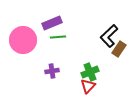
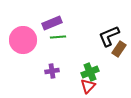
black L-shape: rotated 20 degrees clockwise
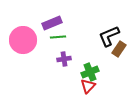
purple cross: moved 12 px right, 12 px up
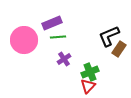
pink circle: moved 1 px right
purple cross: rotated 24 degrees counterclockwise
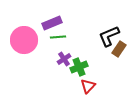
green cross: moved 11 px left, 5 px up
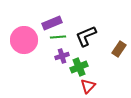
black L-shape: moved 23 px left
purple cross: moved 2 px left, 3 px up; rotated 16 degrees clockwise
